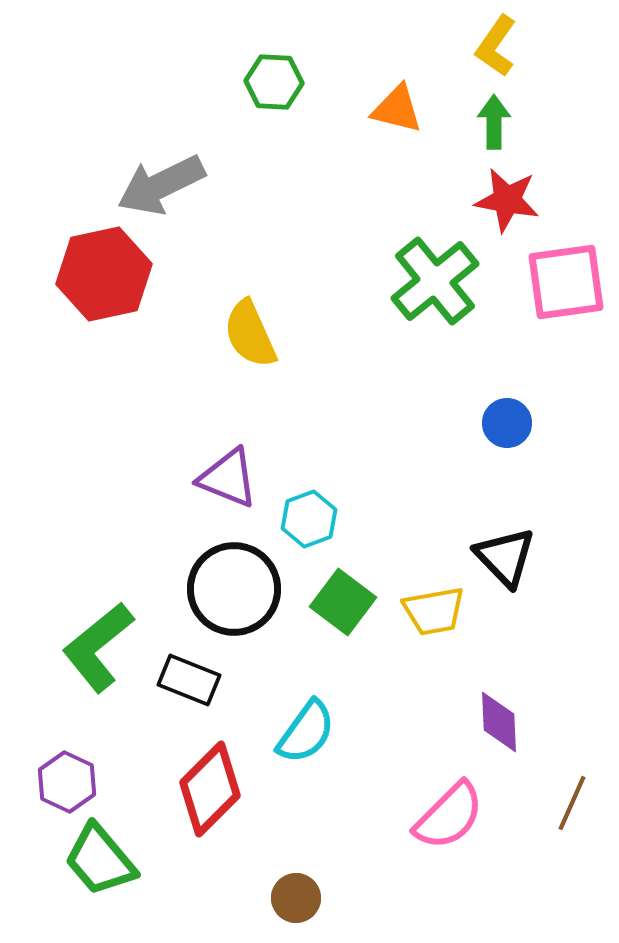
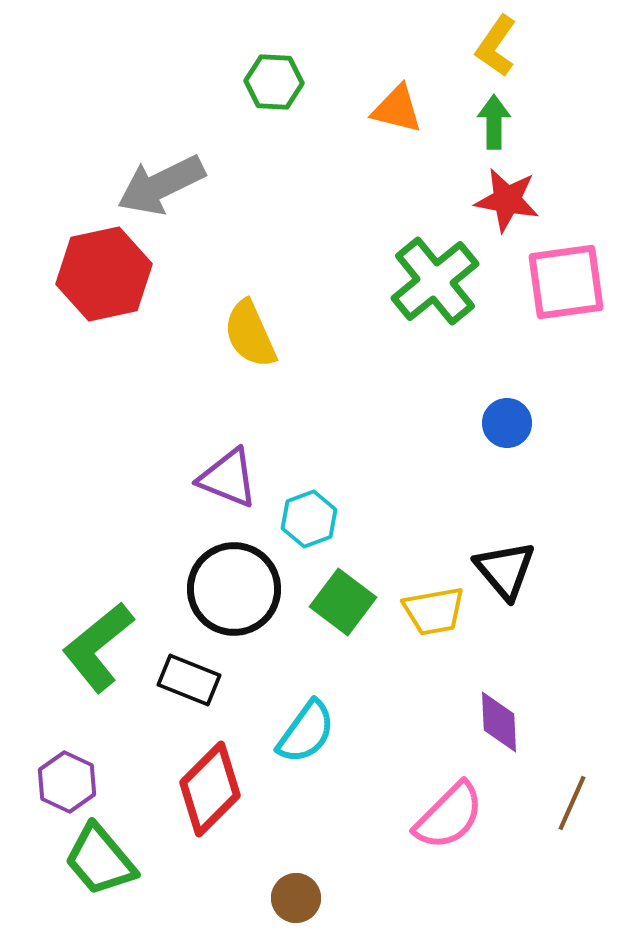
black triangle: moved 13 px down; rotated 4 degrees clockwise
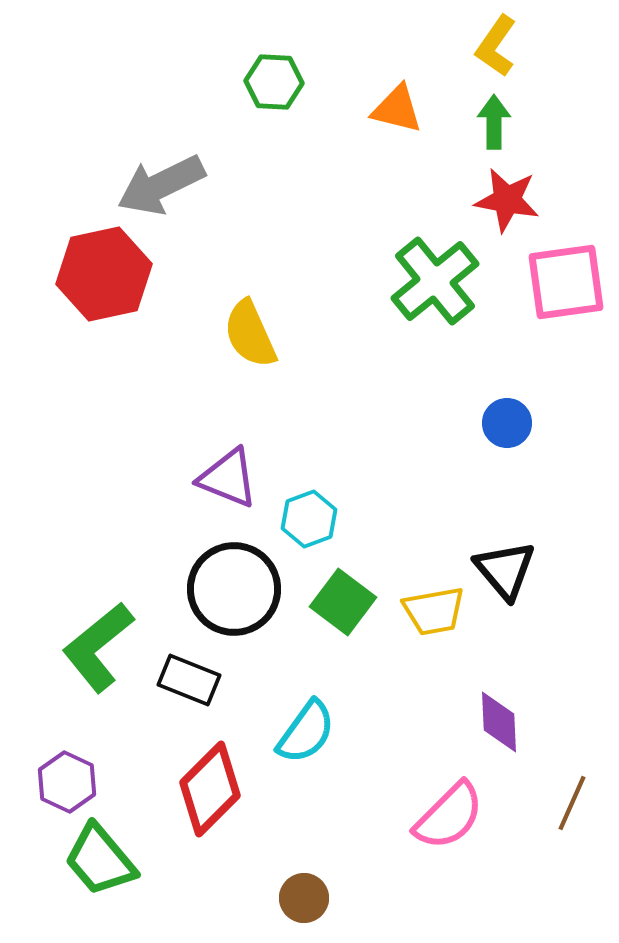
brown circle: moved 8 px right
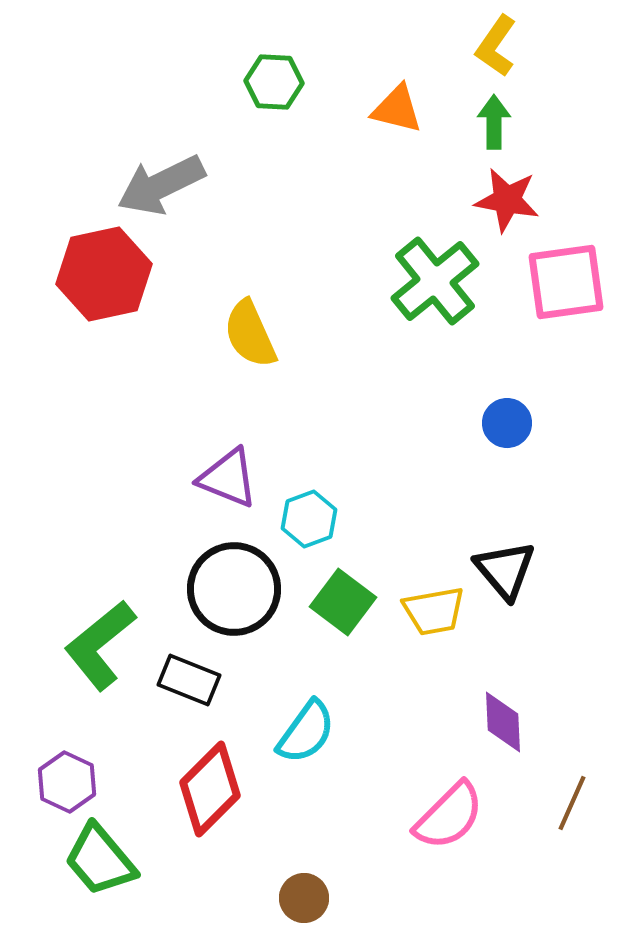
green L-shape: moved 2 px right, 2 px up
purple diamond: moved 4 px right
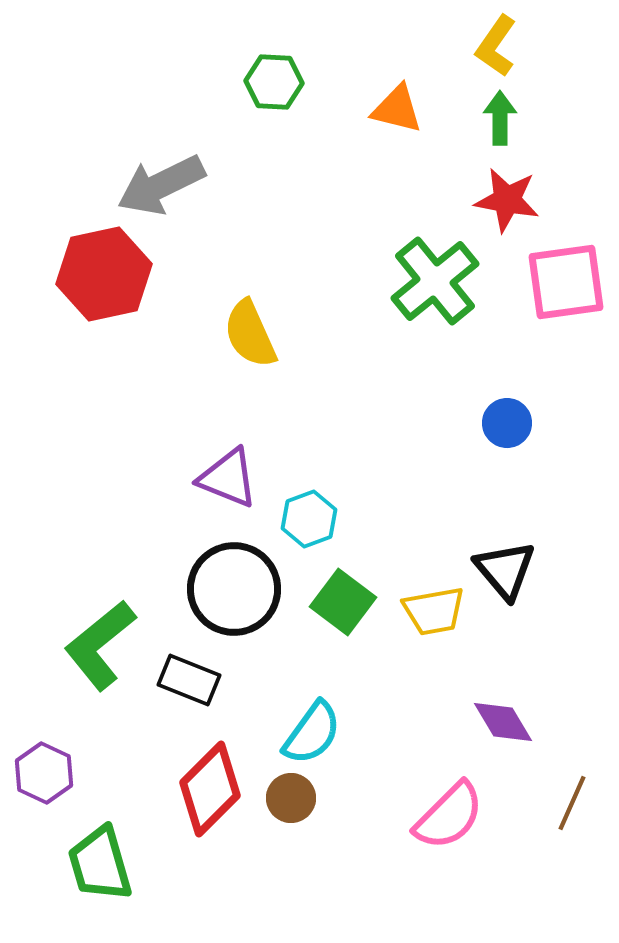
green arrow: moved 6 px right, 4 px up
purple diamond: rotated 28 degrees counterclockwise
cyan semicircle: moved 6 px right, 1 px down
purple hexagon: moved 23 px left, 9 px up
green trapezoid: moved 4 px down; rotated 24 degrees clockwise
brown circle: moved 13 px left, 100 px up
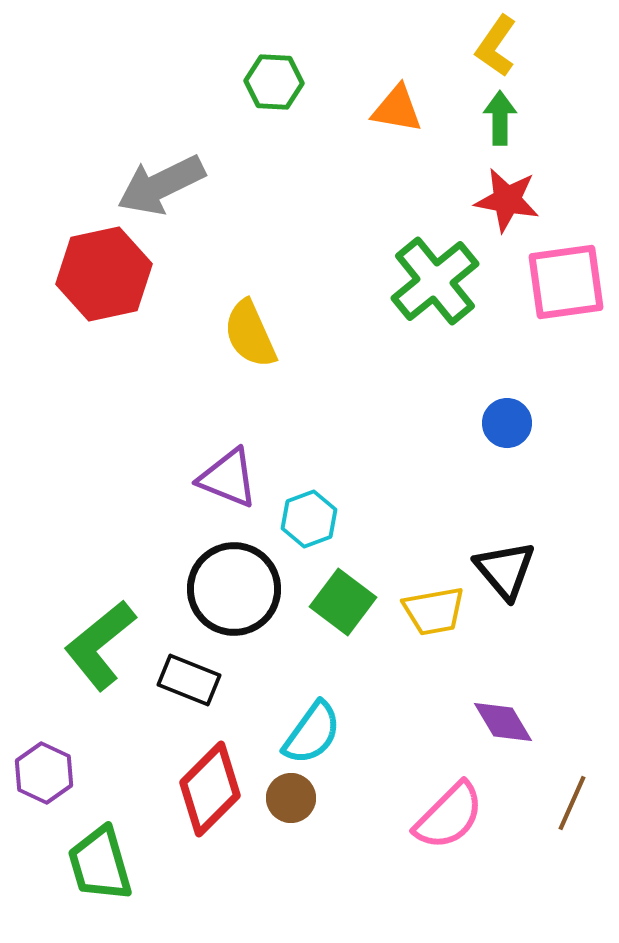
orange triangle: rotated 4 degrees counterclockwise
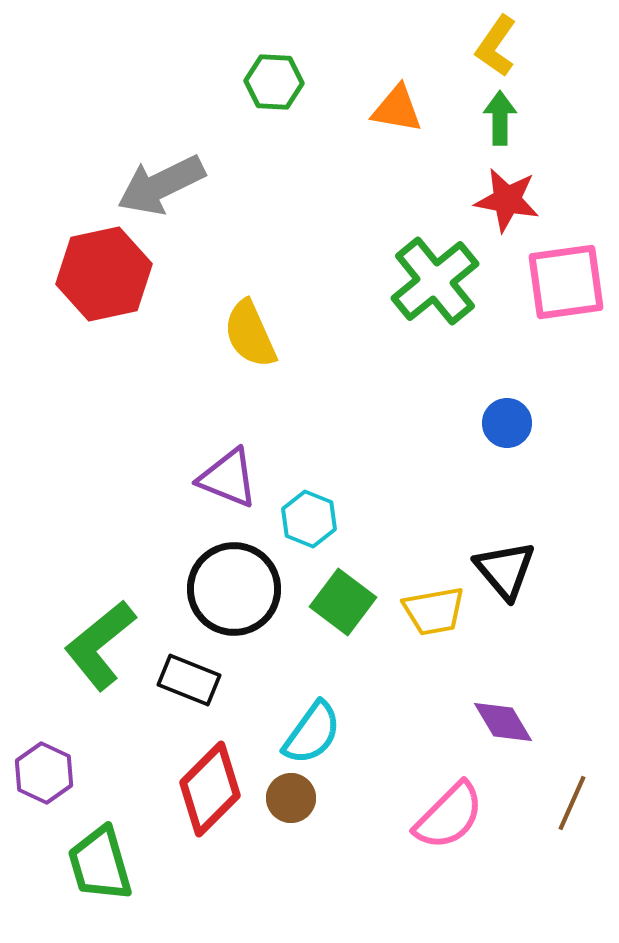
cyan hexagon: rotated 18 degrees counterclockwise
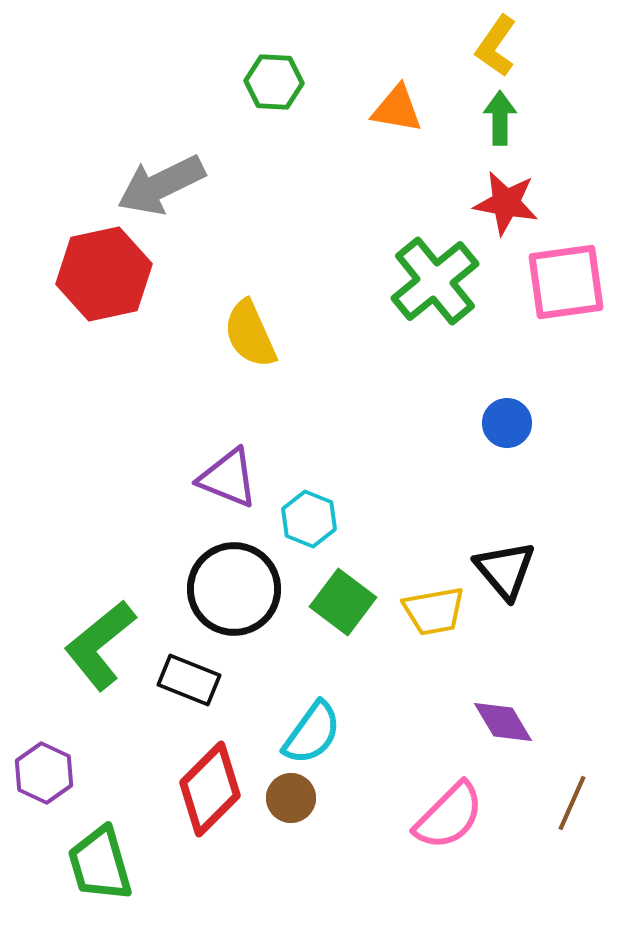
red star: moved 1 px left, 3 px down
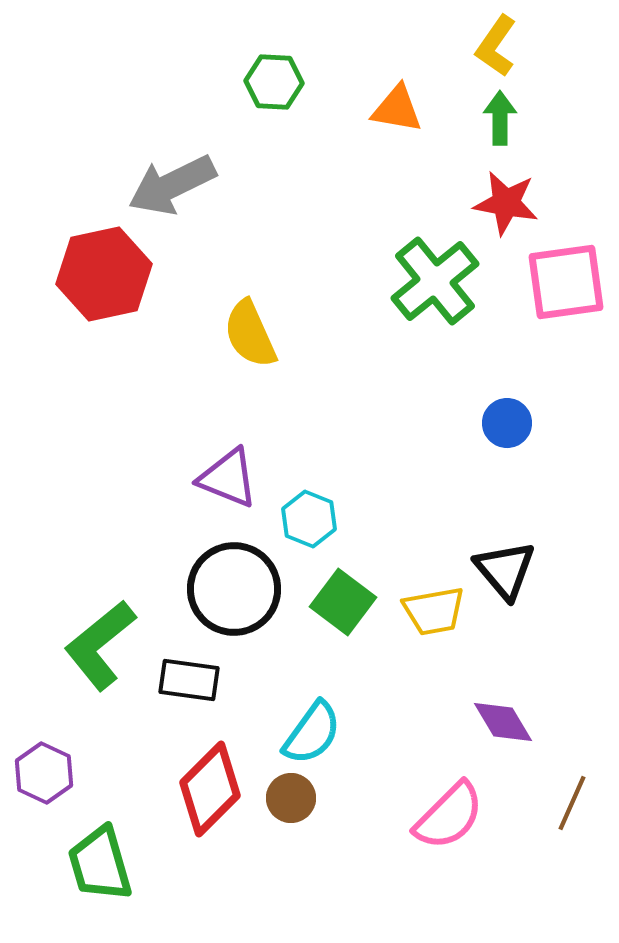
gray arrow: moved 11 px right
black rectangle: rotated 14 degrees counterclockwise
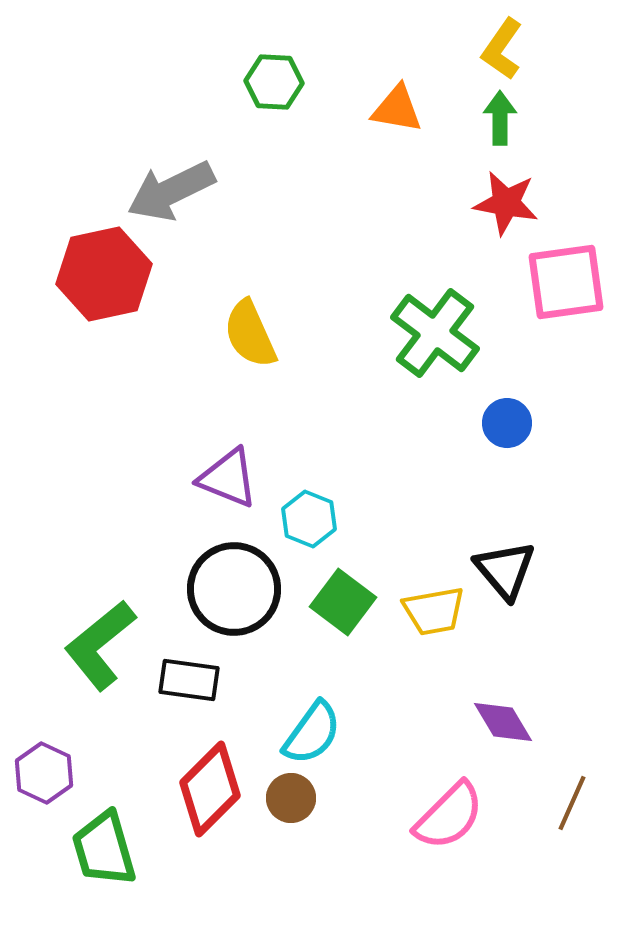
yellow L-shape: moved 6 px right, 3 px down
gray arrow: moved 1 px left, 6 px down
green cross: moved 52 px down; rotated 14 degrees counterclockwise
green trapezoid: moved 4 px right, 15 px up
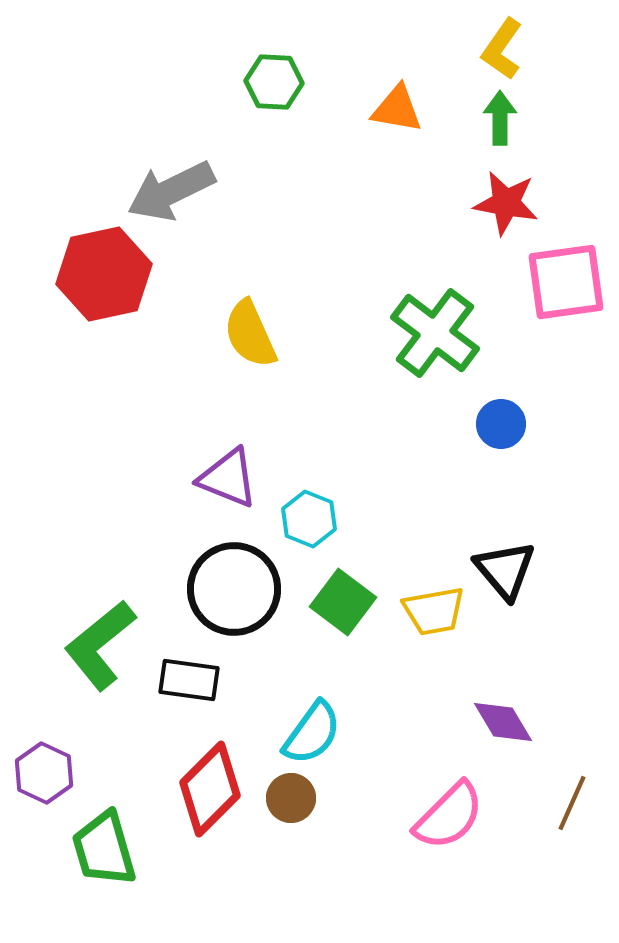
blue circle: moved 6 px left, 1 px down
